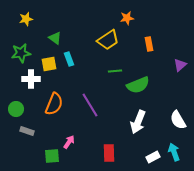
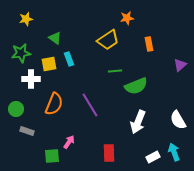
green semicircle: moved 2 px left, 1 px down
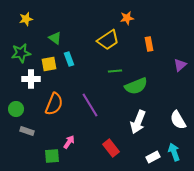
red rectangle: moved 2 px right, 5 px up; rotated 36 degrees counterclockwise
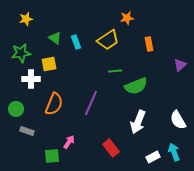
cyan rectangle: moved 7 px right, 17 px up
purple line: moved 1 px right, 2 px up; rotated 55 degrees clockwise
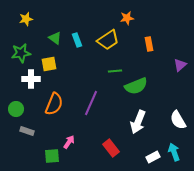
cyan rectangle: moved 1 px right, 2 px up
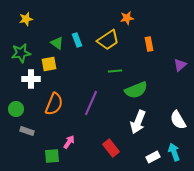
green triangle: moved 2 px right, 5 px down
green semicircle: moved 4 px down
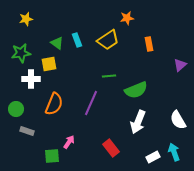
green line: moved 6 px left, 5 px down
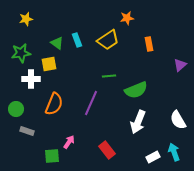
red rectangle: moved 4 px left, 2 px down
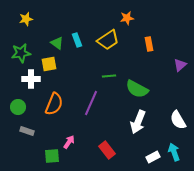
green semicircle: moved 1 px right, 1 px up; rotated 50 degrees clockwise
green circle: moved 2 px right, 2 px up
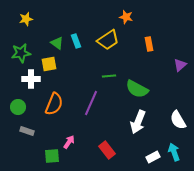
orange star: moved 1 px left, 1 px up; rotated 24 degrees clockwise
cyan rectangle: moved 1 px left, 1 px down
